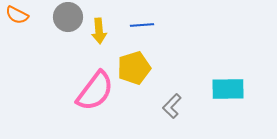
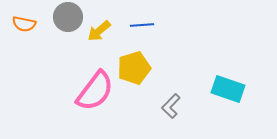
orange semicircle: moved 7 px right, 9 px down; rotated 15 degrees counterclockwise
yellow arrow: rotated 55 degrees clockwise
cyan rectangle: rotated 20 degrees clockwise
gray L-shape: moved 1 px left
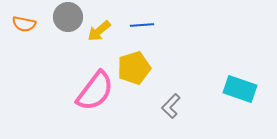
cyan rectangle: moved 12 px right
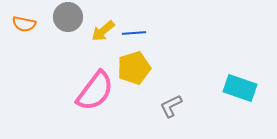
blue line: moved 8 px left, 8 px down
yellow arrow: moved 4 px right
cyan rectangle: moved 1 px up
gray L-shape: rotated 20 degrees clockwise
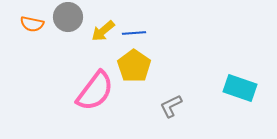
orange semicircle: moved 8 px right
yellow pentagon: moved 2 px up; rotated 20 degrees counterclockwise
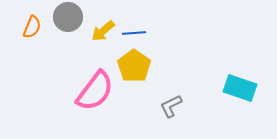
orange semicircle: moved 3 px down; rotated 80 degrees counterclockwise
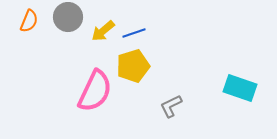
orange semicircle: moved 3 px left, 6 px up
blue line: rotated 15 degrees counterclockwise
yellow pentagon: moved 1 px left; rotated 20 degrees clockwise
pink semicircle: rotated 12 degrees counterclockwise
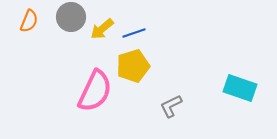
gray circle: moved 3 px right
yellow arrow: moved 1 px left, 2 px up
